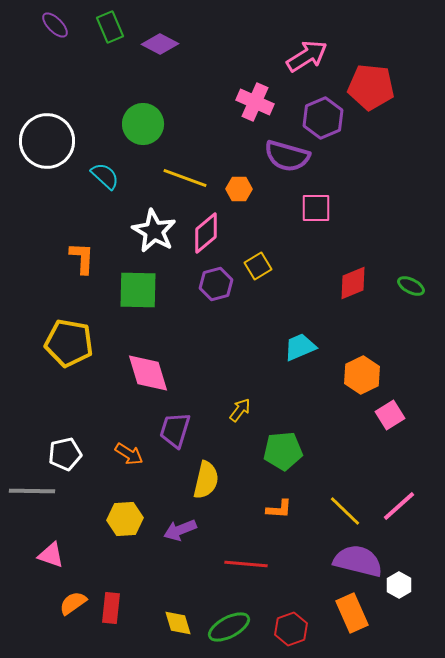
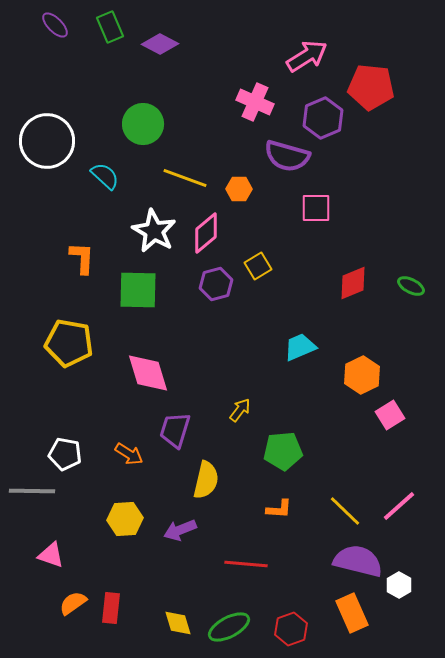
white pentagon at (65, 454): rotated 24 degrees clockwise
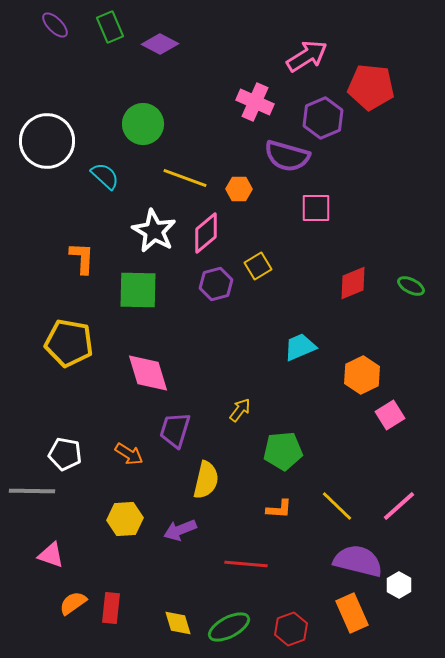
yellow line at (345, 511): moved 8 px left, 5 px up
